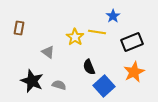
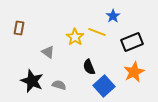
yellow line: rotated 12 degrees clockwise
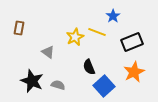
yellow star: rotated 12 degrees clockwise
gray semicircle: moved 1 px left
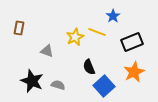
gray triangle: moved 1 px left, 1 px up; rotated 16 degrees counterclockwise
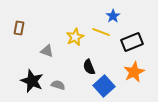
yellow line: moved 4 px right
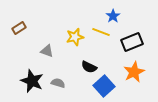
brown rectangle: rotated 48 degrees clockwise
yellow star: rotated 12 degrees clockwise
black semicircle: rotated 42 degrees counterclockwise
gray semicircle: moved 2 px up
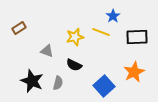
black rectangle: moved 5 px right, 5 px up; rotated 20 degrees clockwise
black semicircle: moved 15 px left, 2 px up
gray semicircle: rotated 88 degrees clockwise
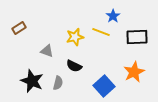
black semicircle: moved 1 px down
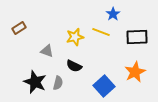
blue star: moved 2 px up
orange star: moved 1 px right
black star: moved 3 px right, 1 px down
